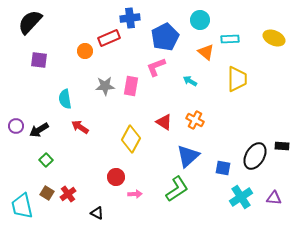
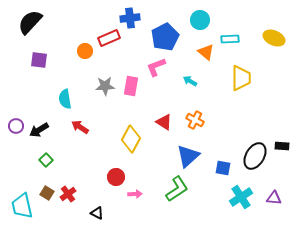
yellow trapezoid: moved 4 px right, 1 px up
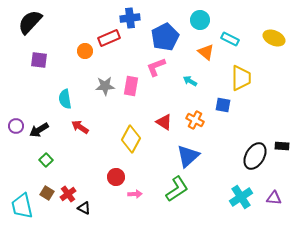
cyan rectangle: rotated 30 degrees clockwise
blue square: moved 63 px up
black triangle: moved 13 px left, 5 px up
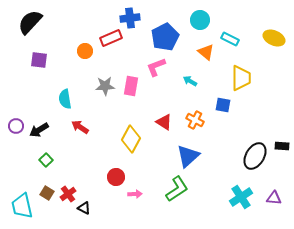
red rectangle: moved 2 px right
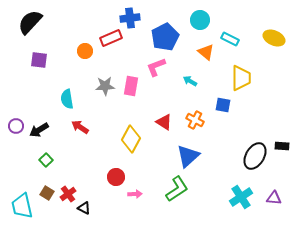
cyan semicircle: moved 2 px right
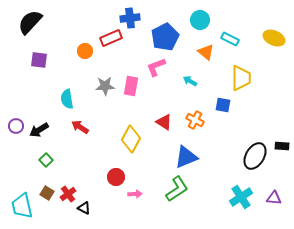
blue triangle: moved 2 px left, 1 px down; rotated 20 degrees clockwise
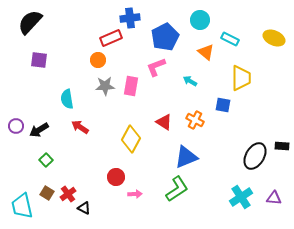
orange circle: moved 13 px right, 9 px down
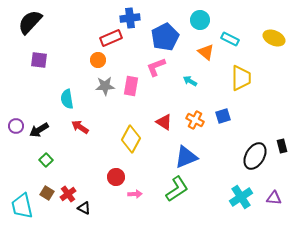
blue square: moved 11 px down; rotated 28 degrees counterclockwise
black rectangle: rotated 72 degrees clockwise
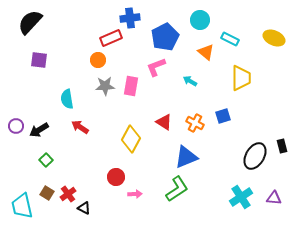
orange cross: moved 3 px down
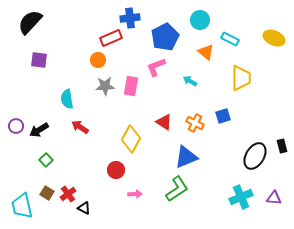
red circle: moved 7 px up
cyan cross: rotated 10 degrees clockwise
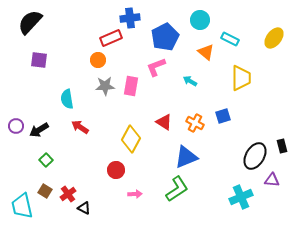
yellow ellipse: rotated 75 degrees counterclockwise
brown square: moved 2 px left, 2 px up
purple triangle: moved 2 px left, 18 px up
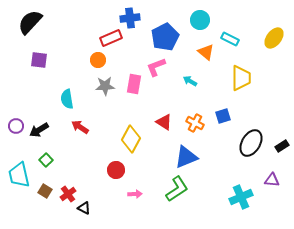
pink rectangle: moved 3 px right, 2 px up
black rectangle: rotated 72 degrees clockwise
black ellipse: moved 4 px left, 13 px up
cyan trapezoid: moved 3 px left, 31 px up
